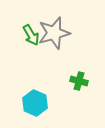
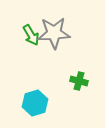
gray star: rotated 12 degrees clockwise
cyan hexagon: rotated 20 degrees clockwise
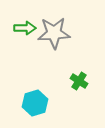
green arrow: moved 6 px left, 7 px up; rotated 60 degrees counterclockwise
green cross: rotated 18 degrees clockwise
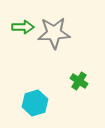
green arrow: moved 2 px left, 1 px up
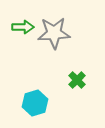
green cross: moved 2 px left, 1 px up; rotated 12 degrees clockwise
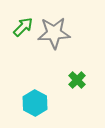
green arrow: rotated 45 degrees counterclockwise
cyan hexagon: rotated 15 degrees counterclockwise
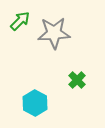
green arrow: moved 3 px left, 6 px up
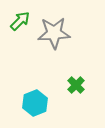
green cross: moved 1 px left, 5 px down
cyan hexagon: rotated 10 degrees clockwise
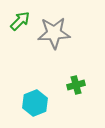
green cross: rotated 30 degrees clockwise
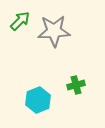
gray star: moved 2 px up
cyan hexagon: moved 3 px right, 3 px up
